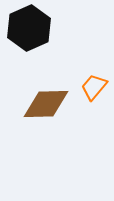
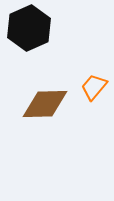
brown diamond: moved 1 px left
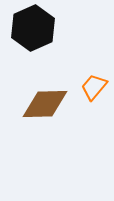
black hexagon: moved 4 px right
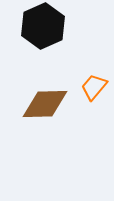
black hexagon: moved 10 px right, 2 px up
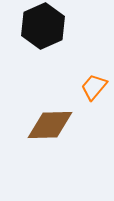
brown diamond: moved 5 px right, 21 px down
